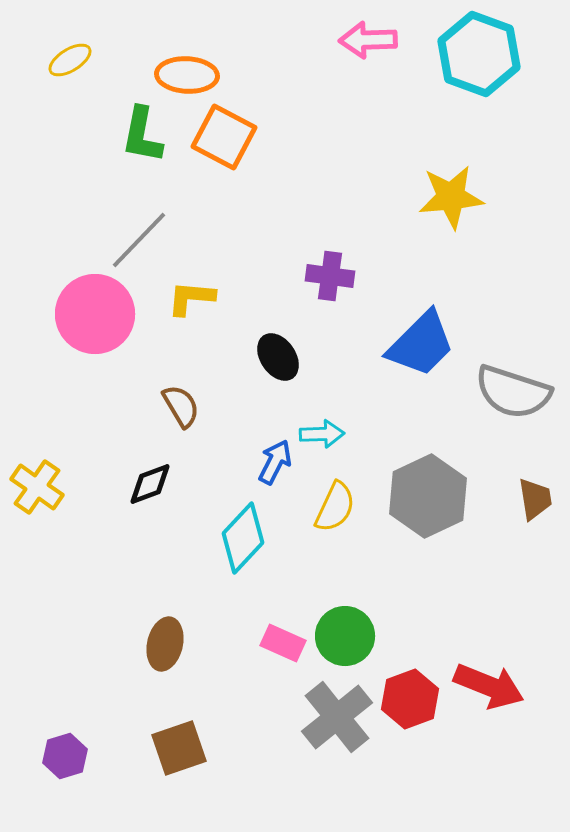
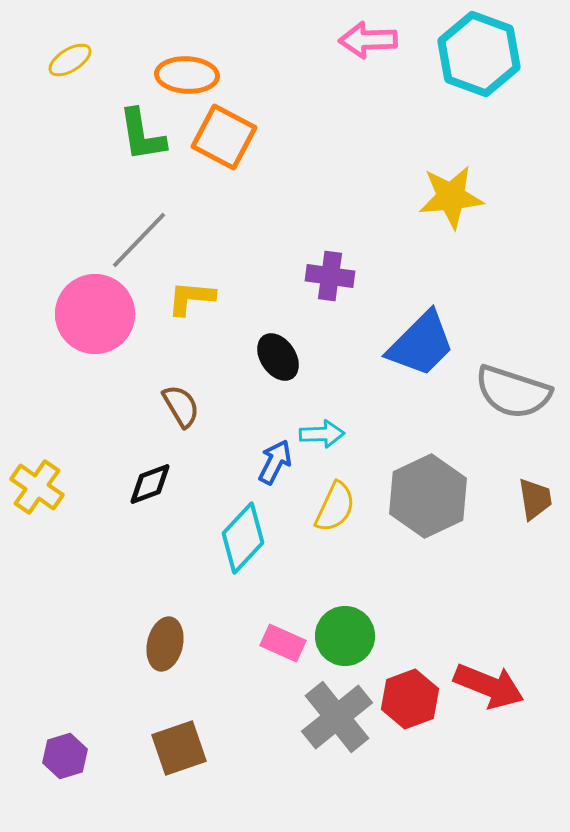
green L-shape: rotated 20 degrees counterclockwise
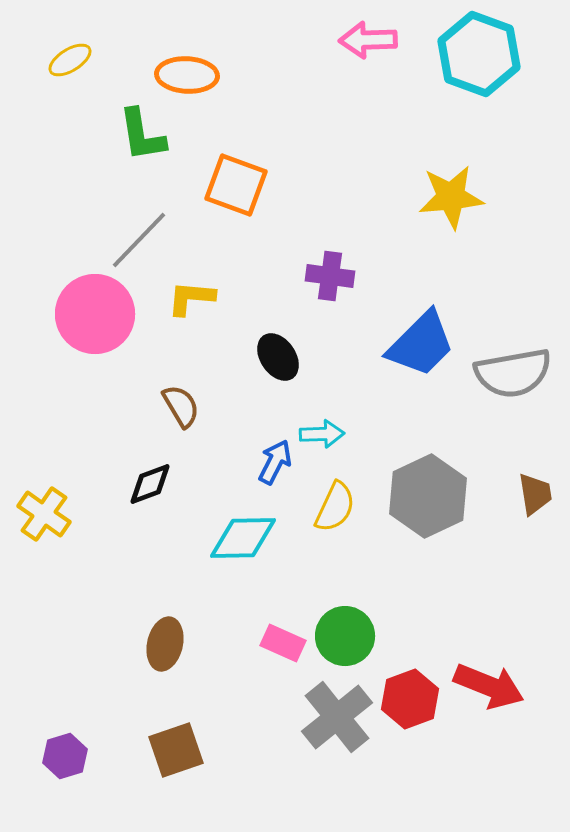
orange square: moved 12 px right, 48 px down; rotated 8 degrees counterclockwise
gray semicircle: moved 19 px up; rotated 28 degrees counterclockwise
yellow cross: moved 7 px right, 27 px down
brown trapezoid: moved 5 px up
cyan diamond: rotated 46 degrees clockwise
brown square: moved 3 px left, 2 px down
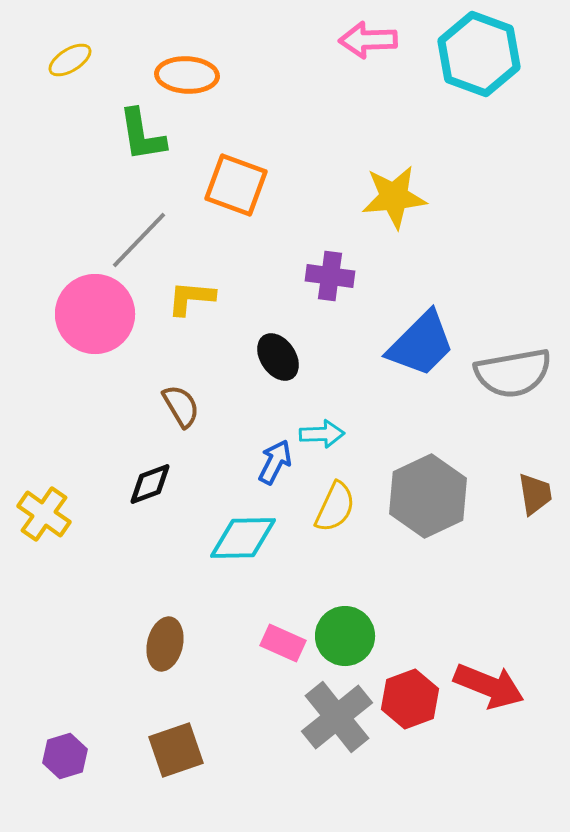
yellow star: moved 57 px left
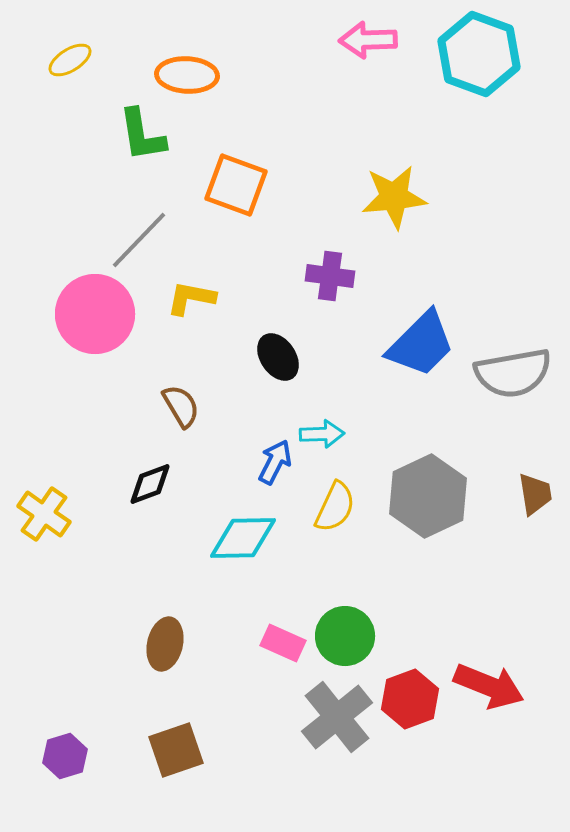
yellow L-shape: rotated 6 degrees clockwise
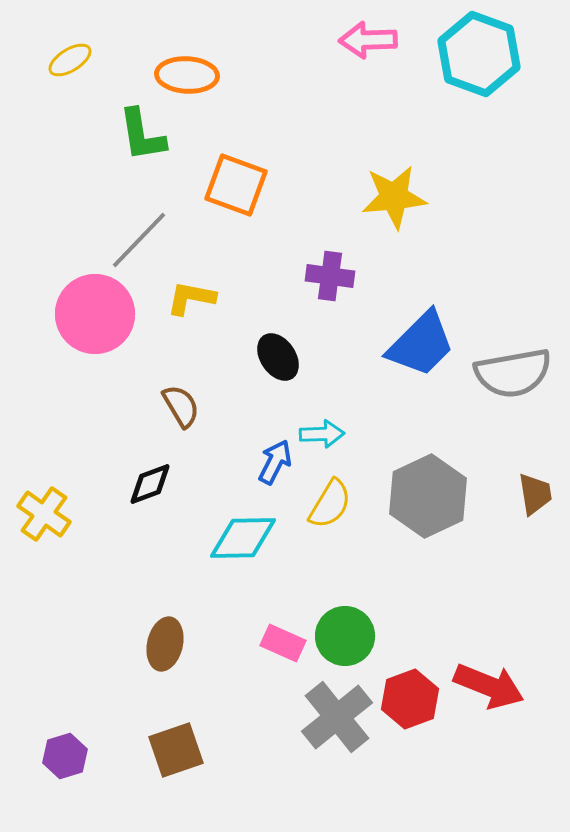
yellow semicircle: moved 5 px left, 3 px up; rotated 6 degrees clockwise
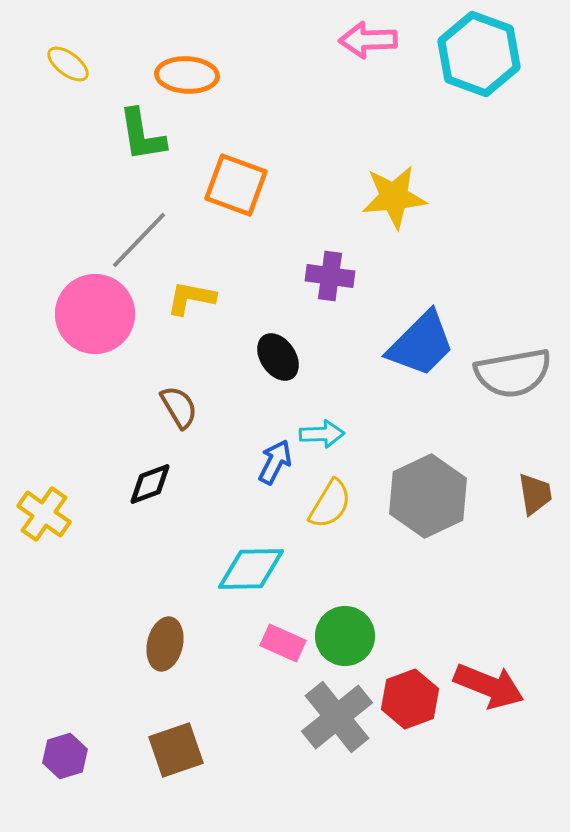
yellow ellipse: moved 2 px left, 4 px down; rotated 69 degrees clockwise
brown semicircle: moved 2 px left, 1 px down
cyan diamond: moved 8 px right, 31 px down
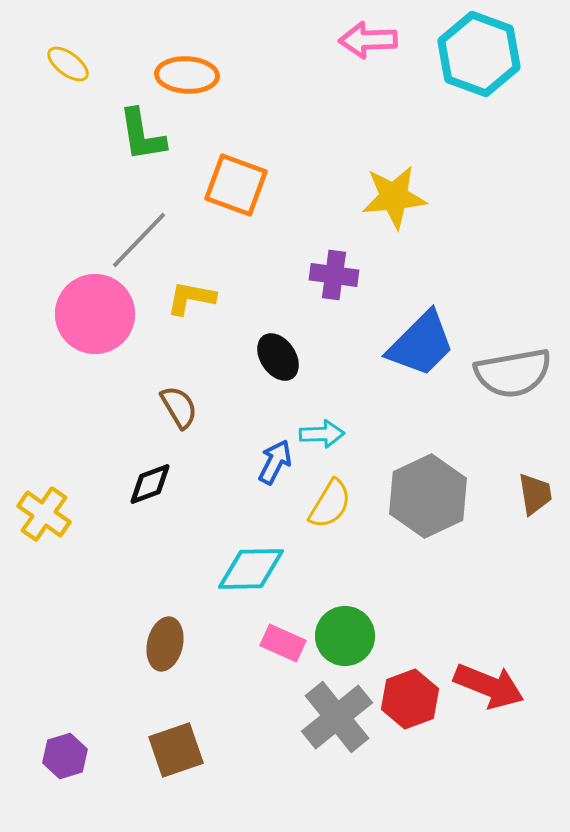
purple cross: moved 4 px right, 1 px up
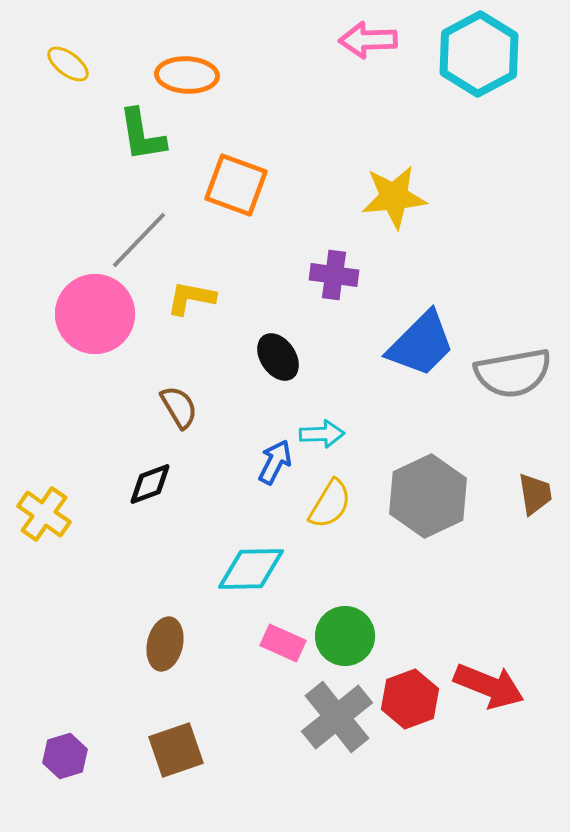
cyan hexagon: rotated 12 degrees clockwise
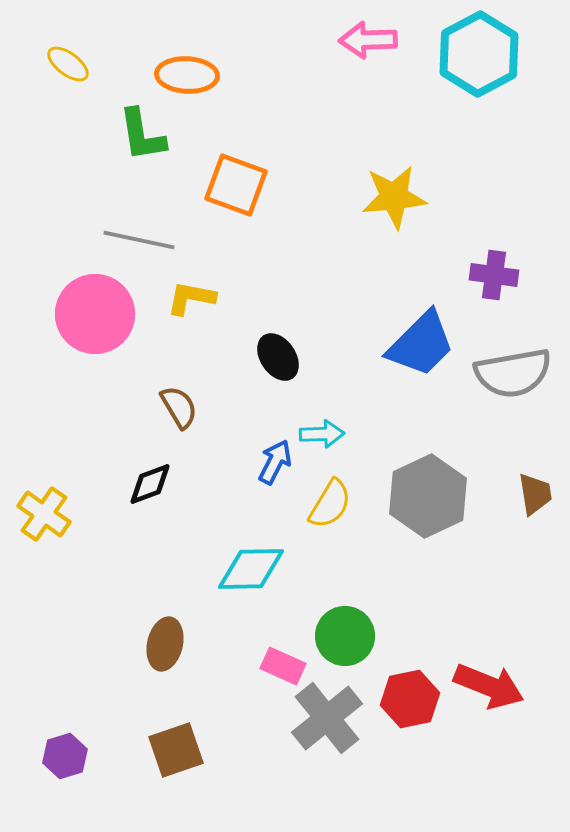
gray line: rotated 58 degrees clockwise
purple cross: moved 160 px right
pink rectangle: moved 23 px down
red hexagon: rotated 8 degrees clockwise
gray cross: moved 10 px left, 1 px down
